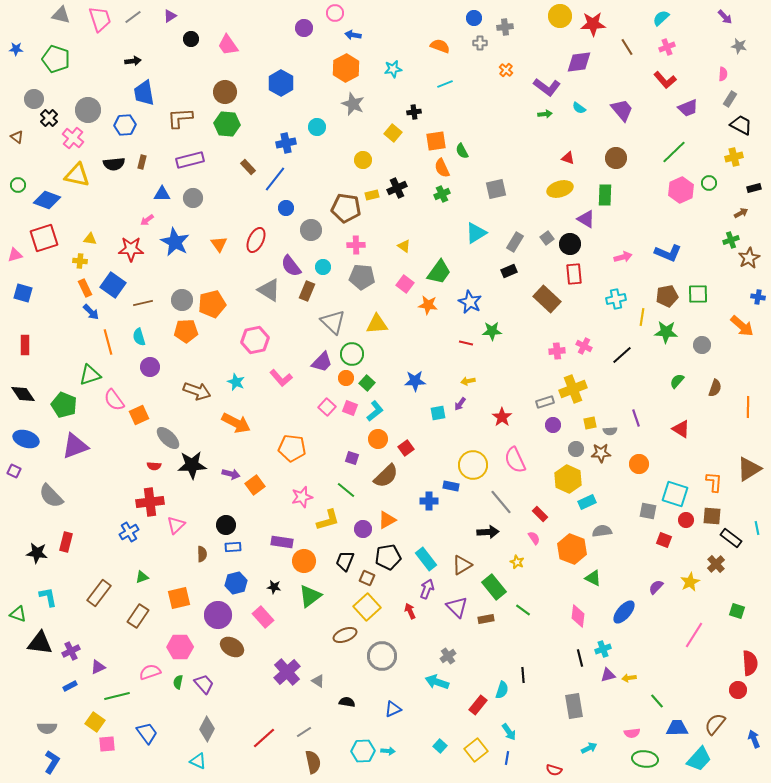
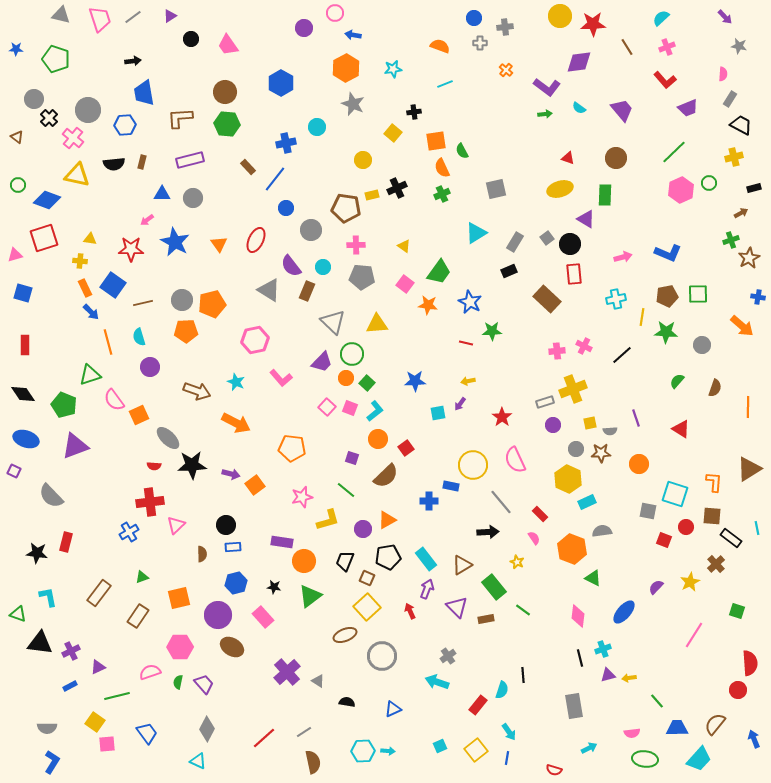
red circle at (686, 520): moved 7 px down
cyan square at (440, 746): rotated 24 degrees clockwise
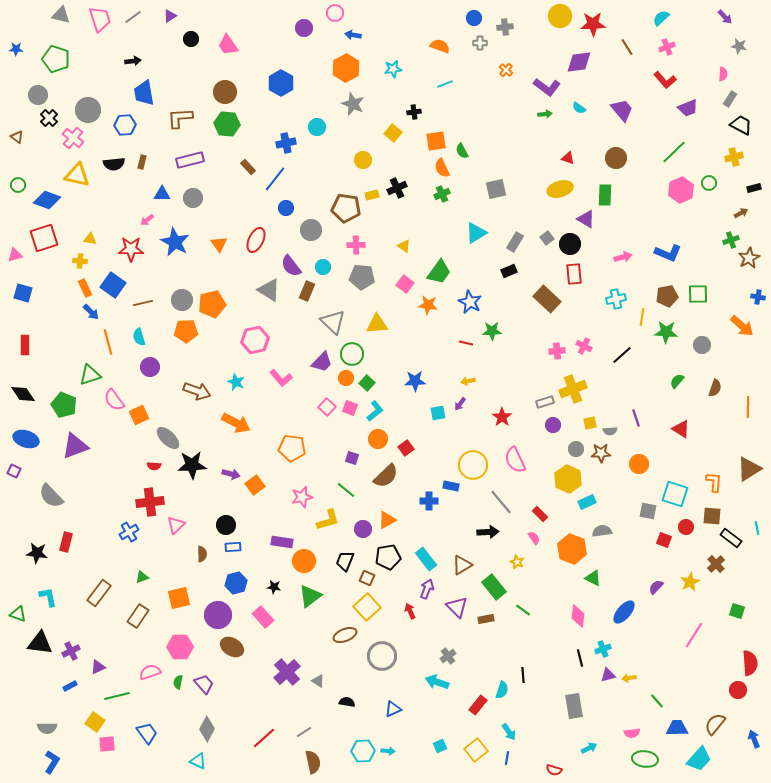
gray circle at (34, 99): moved 4 px right, 4 px up
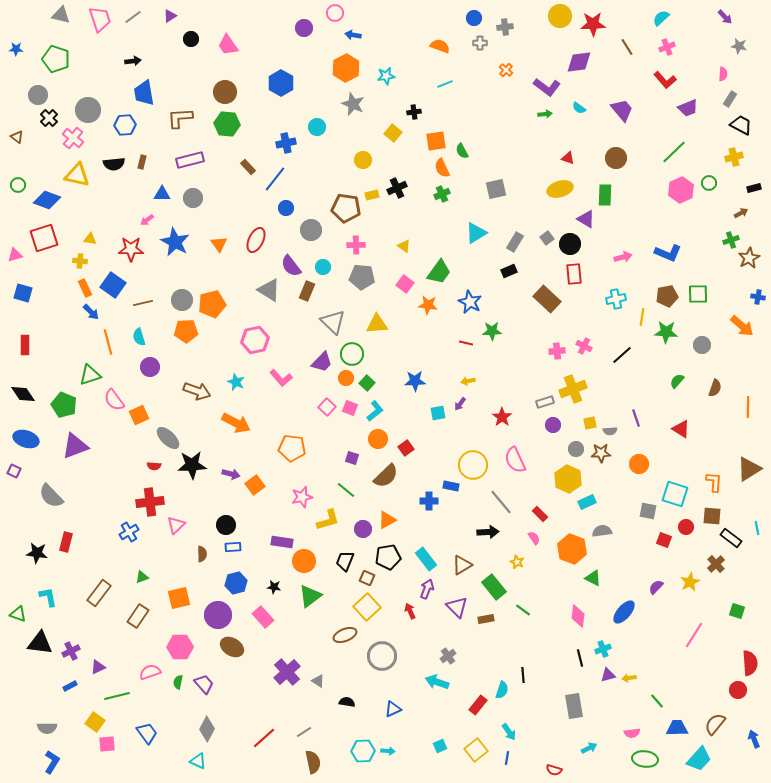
cyan star at (393, 69): moved 7 px left, 7 px down
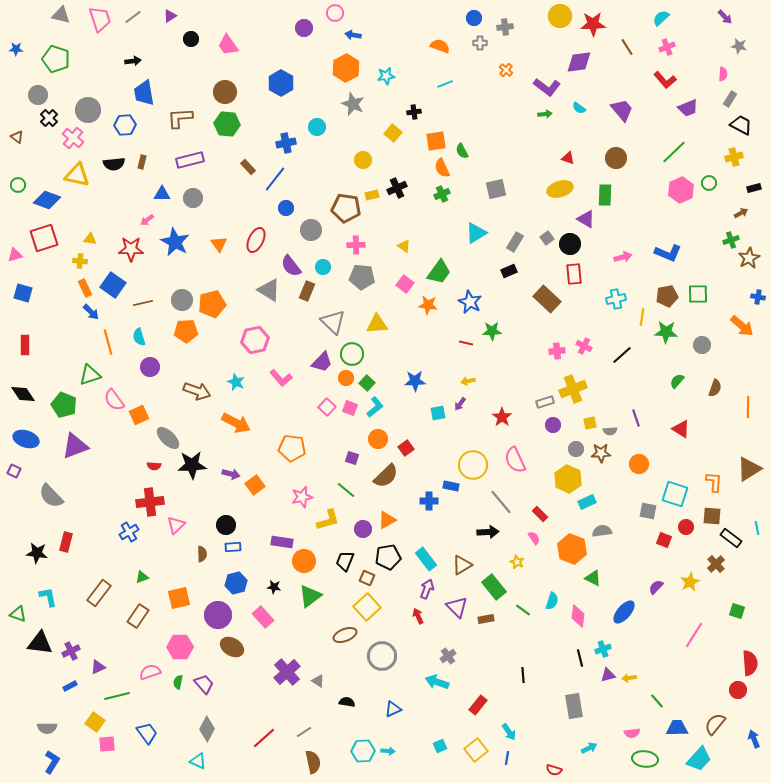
cyan L-shape at (375, 411): moved 4 px up
red arrow at (410, 611): moved 8 px right, 5 px down
cyan semicircle at (502, 690): moved 50 px right, 89 px up
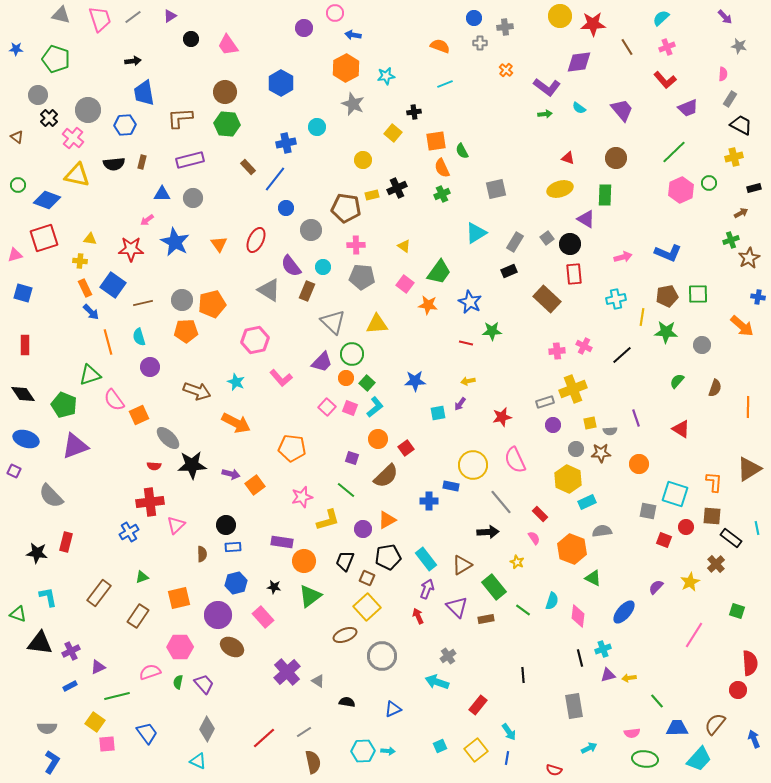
red star at (502, 417): rotated 24 degrees clockwise
